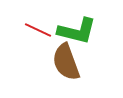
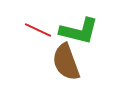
green L-shape: moved 2 px right
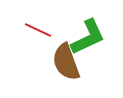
green L-shape: moved 9 px right, 6 px down; rotated 39 degrees counterclockwise
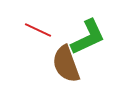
brown semicircle: moved 2 px down
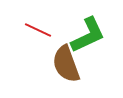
green L-shape: moved 2 px up
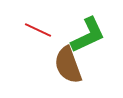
brown semicircle: moved 2 px right, 1 px down
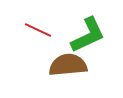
brown semicircle: rotated 105 degrees clockwise
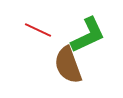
brown semicircle: rotated 105 degrees counterclockwise
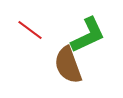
red line: moved 8 px left; rotated 12 degrees clockwise
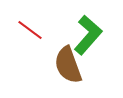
green L-shape: rotated 24 degrees counterclockwise
